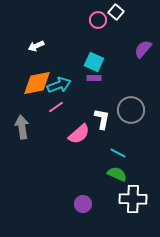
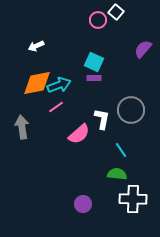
cyan line: moved 3 px right, 3 px up; rotated 28 degrees clockwise
green semicircle: rotated 18 degrees counterclockwise
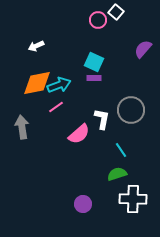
green semicircle: rotated 24 degrees counterclockwise
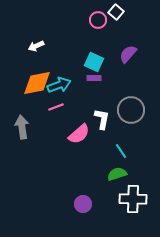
purple semicircle: moved 15 px left, 5 px down
pink line: rotated 14 degrees clockwise
cyan line: moved 1 px down
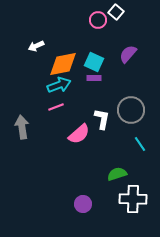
orange diamond: moved 26 px right, 19 px up
cyan line: moved 19 px right, 7 px up
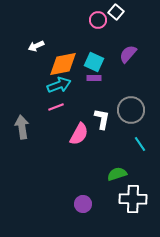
pink semicircle: rotated 20 degrees counterclockwise
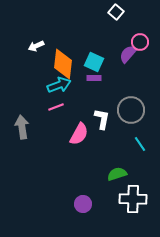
pink circle: moved 42 px right, 22 px down
orange diamond: rotated 72 degrees counterclockwise
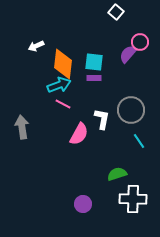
cyan square: rotated 18 degrees counterclockwise
pink line: moved 7 px right, 3 px up; rotated 49 degrees clockwise
cyan line: moved 1 px left, 3 px up
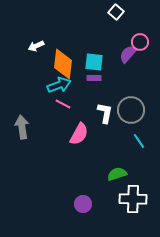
white L-shape: moved 3 px right, 6 px up
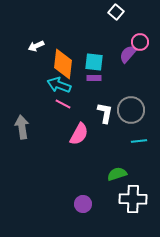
cyan arrow: rotated 140 degrees counterclockwise
cyan line: rotated 63 degrees counterclockwise
